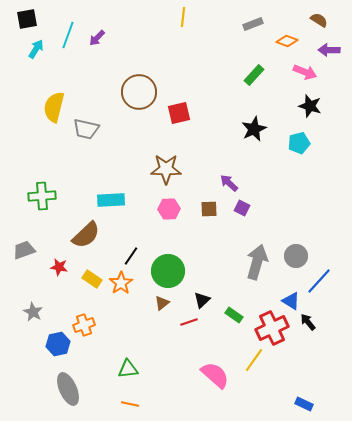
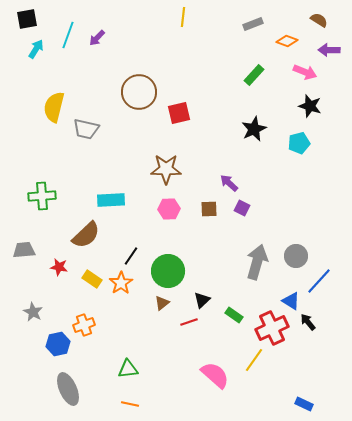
gray trapezoid at (24, 250): rotated 15 degrees clockwise
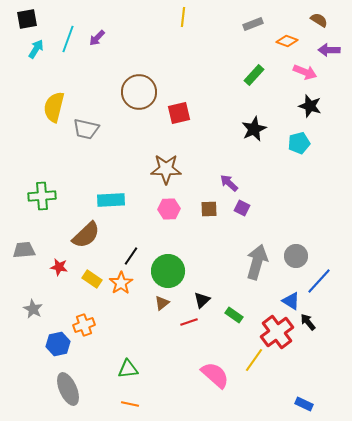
cyan line at (68, 35): moved 4 px down
gray star at (33, 312): moved 3 px up
red cross at (272, 328): moved 5 px right, 4 px down; rotated 12 degrees counterclockwise
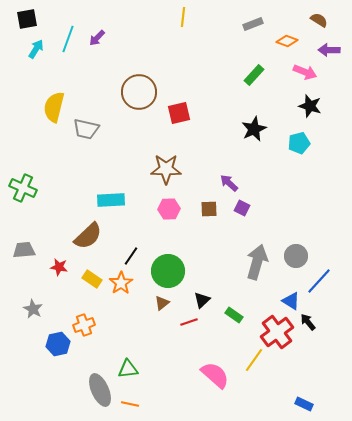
green cross at (42, 196): moved 19 px left, 8 px up; rotated 28 degrees clockwise
brown semicircle at (86, 235): moved 2 px right, 1 px down
gray ellipse at (68, 389): moved 32 px right, 1 px down
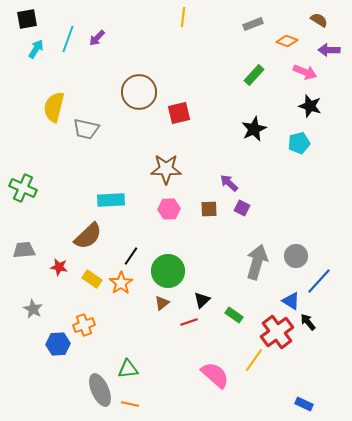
blue hexagon at (58, 344): rotated 10 degrees clockwise
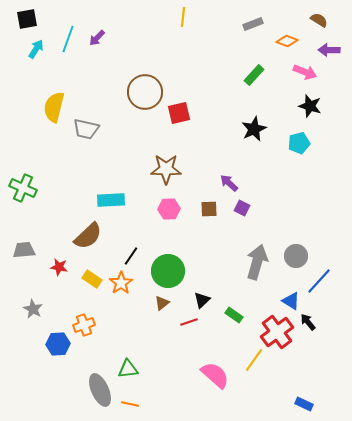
brown circle at (139, 92): moved 6 px right
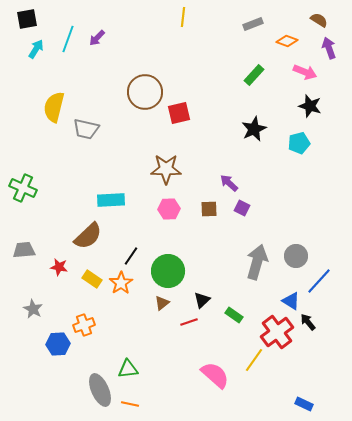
purple arrow at (329, 50): moved 2 px up; rotated 70 degrees clockwise
